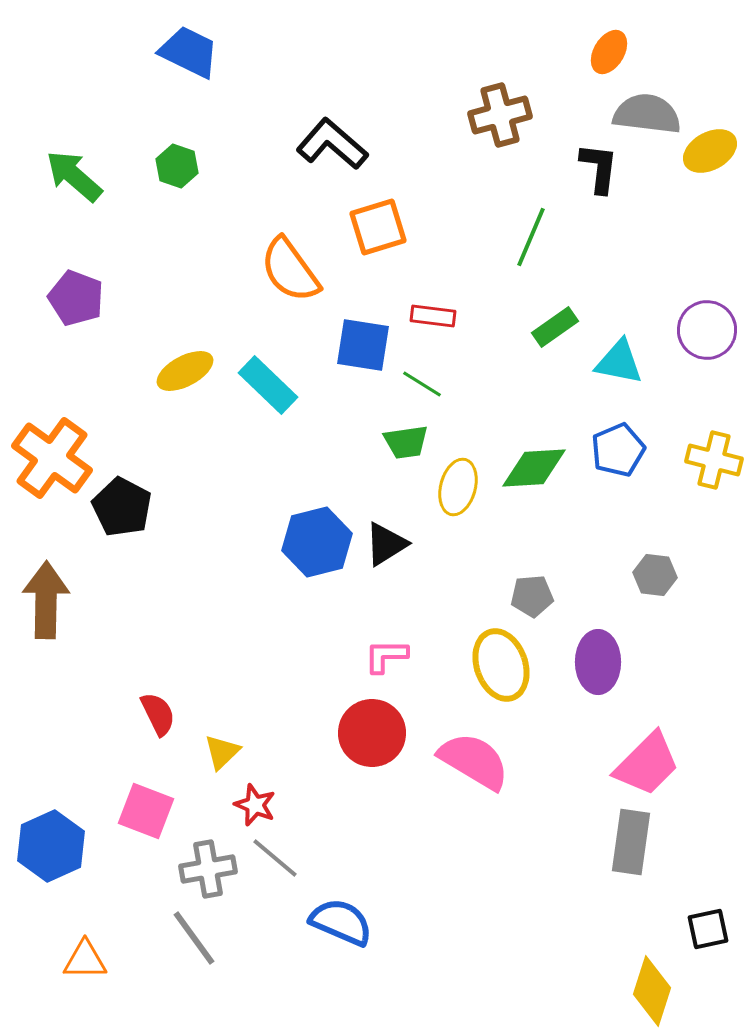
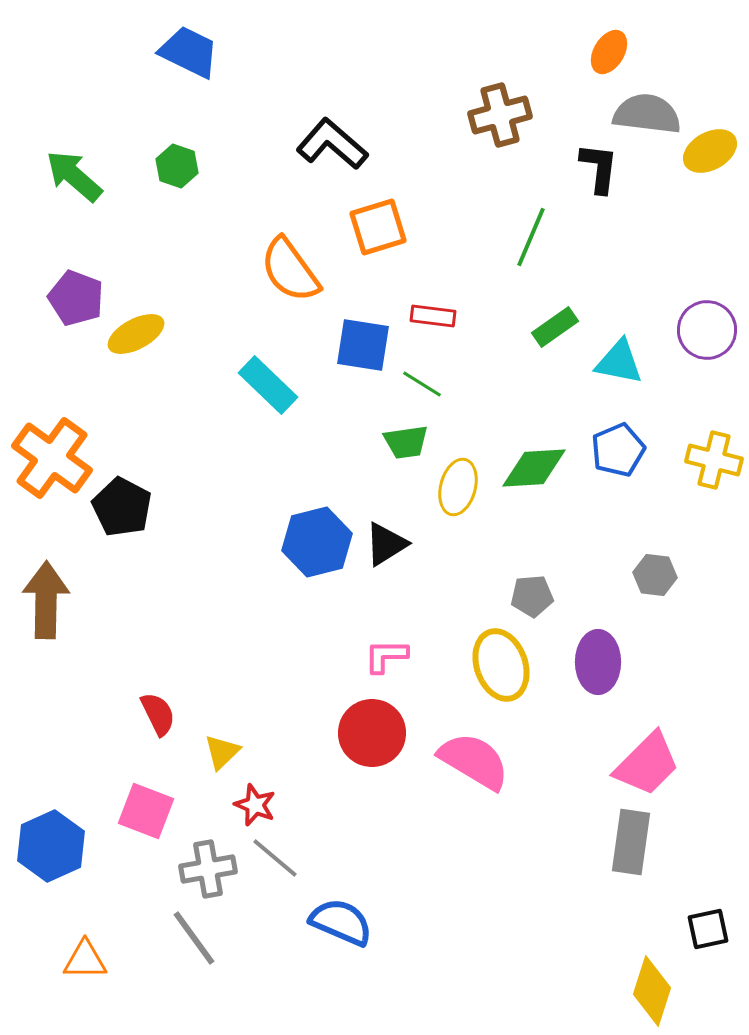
yellow ellipse at (185, 371): moved 49 px left, 37 px up
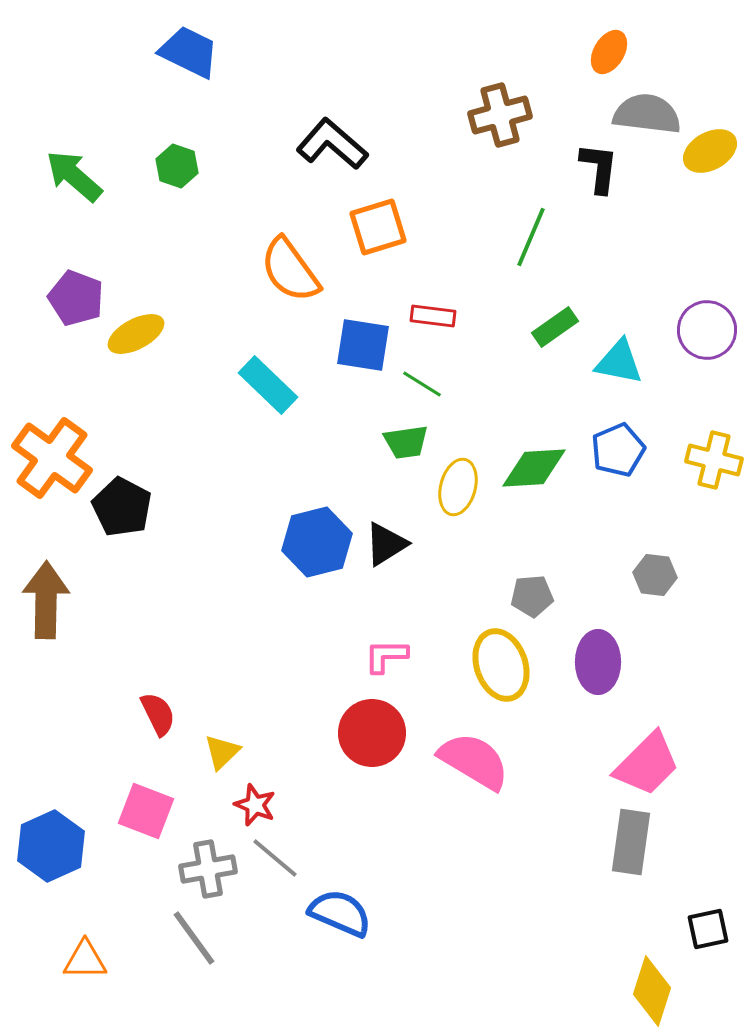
blue semicircle at (341, 922): moved 1 px left, 9 px up
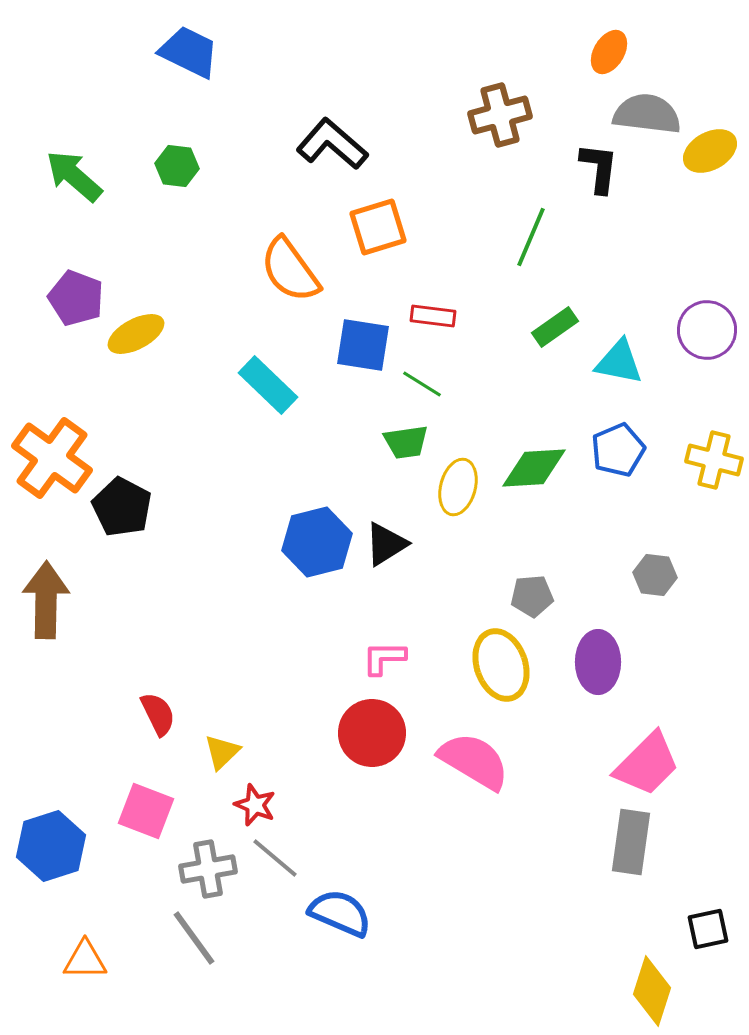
green hexagon at (177, 166): rotated 12 degrees counterclockwise
pink L-shape at (386, 656): moved 2 px left, 2 px down
blue hexagon at (51, 846): rotated 6 degrees clockwise
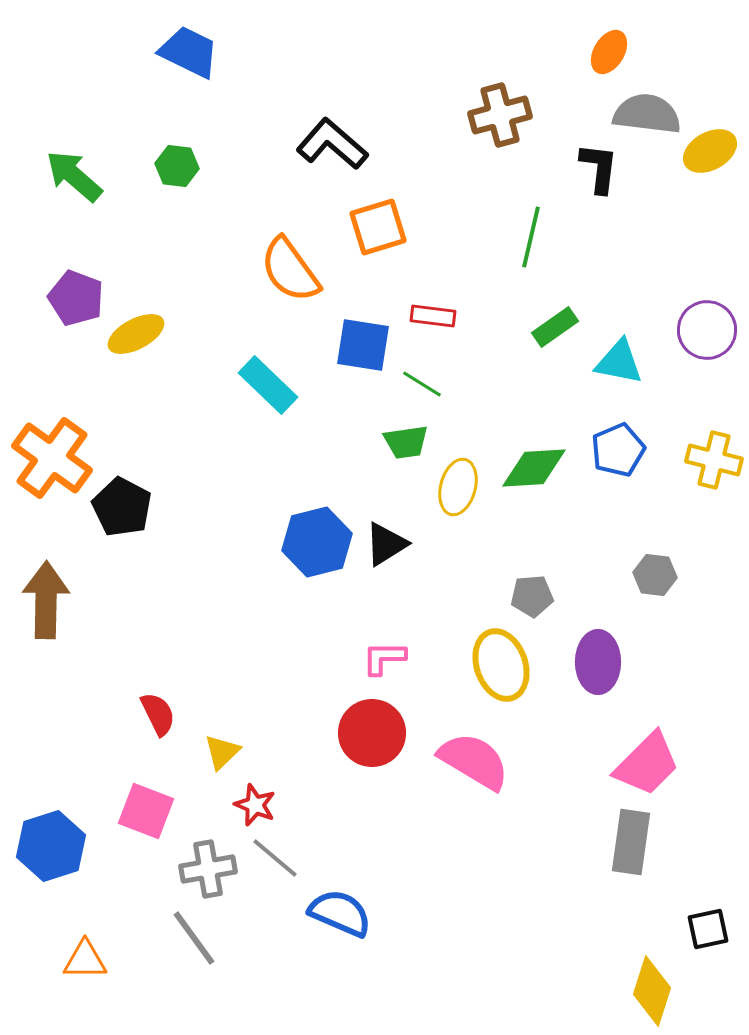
green line at (531, 237): rotated 10 degrees counterclockwise
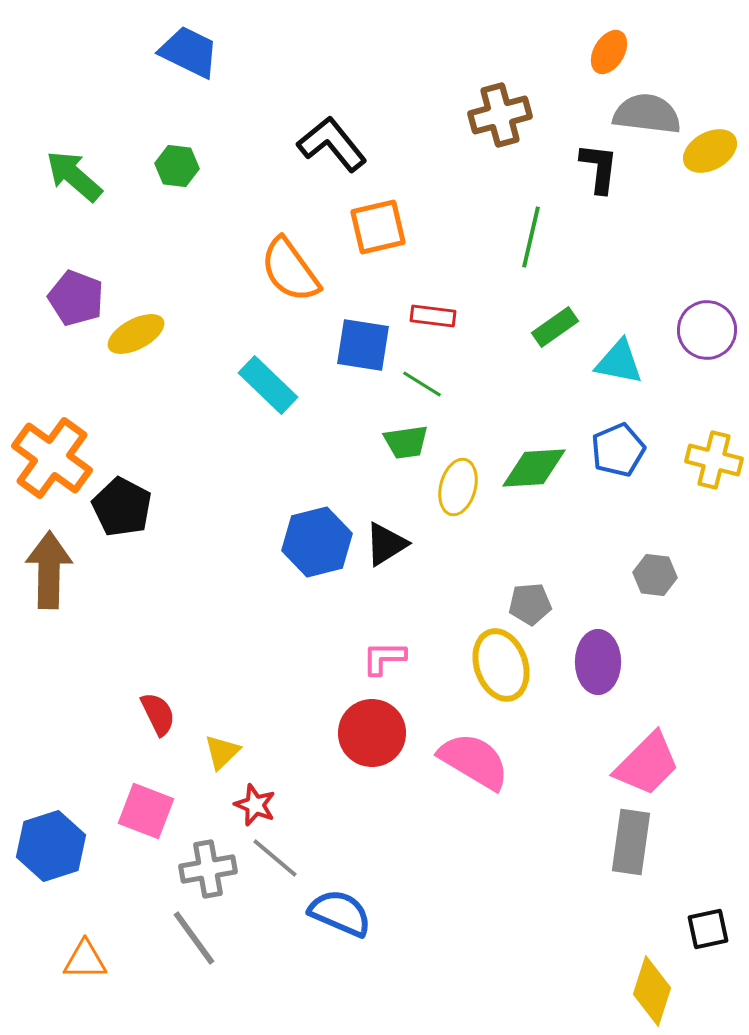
black L-shape at (332, 144): rotated 10 degrees clockwise
orange square at (378, 227): rotated 4 degrees clockwise
gray pentagon at (532, 596): moved 2 px left, 8 px down
brown arrow at (46, 600): moved 3 px right, 30 px up
